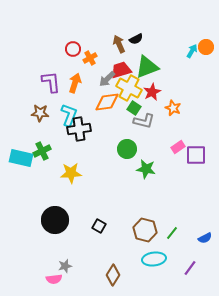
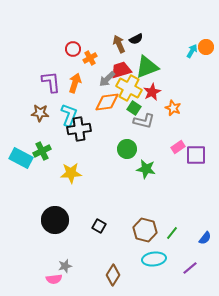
cyan rectangle: rotated 15 degrees clockwise
blue semicircle: rotated 24 degrees counterclockwise
purple line: rotated 14 degrees clockwise
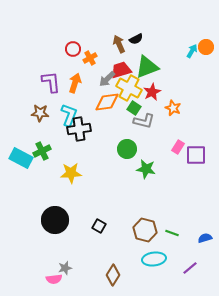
pink rectangle: rotated 24 degrees counterclockwise
green line: rotated 72 degrees clockwise
blue semicircle: rotated 144 degrees counterclockwise
gray star: moved 2 px down
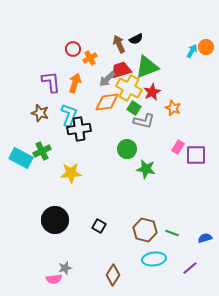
brown star: rotated 12 degrees clockwise
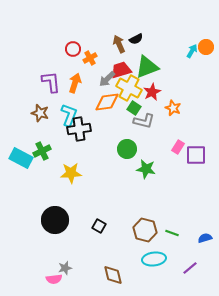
brown diamond: rotated 45 degrees counterclockwise
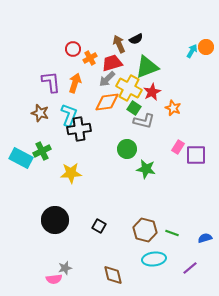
red trapezoid: moved 9 px left, 7 px up
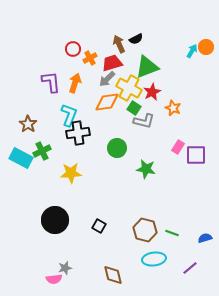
brown star: moved 12 px left, 11 px down; rotated 18 degrees clockwise
black cross: moved 1 px left, 4 px down
green circle: moved 10 px left, 1 px up
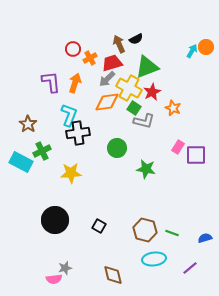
cyan rectangle: moved 4 px down
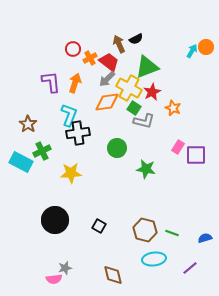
red trapezoid: moved 3 px left, 1 px up; rotated 55 degrees clockwise
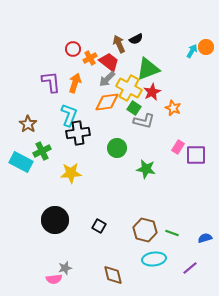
green triangle: moved 1 px right, 2 px down
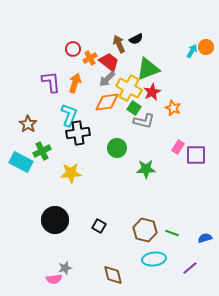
green star: rotated 12 degrees counterclockwise
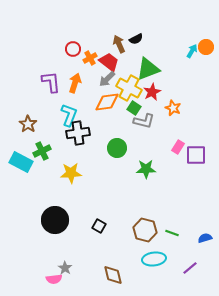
gray star: rotated 24 degrees counterclockwise
